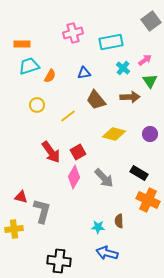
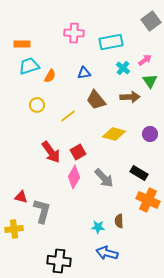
pink cross: moved 1 px right; rotated 18 degrees clockwise
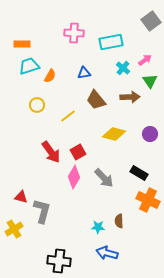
yellow cross: rotated 24 degrees counterclockwise
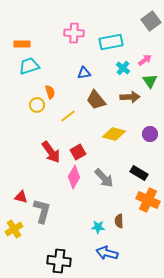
orange semicircle: moved 16 px down; rotated 48 degrees counterclockwise
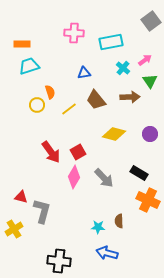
yellow line: moved 1 px right, 7 px up
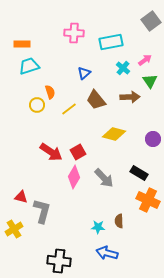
blue triangle: rotated 32 degrees counterclockwise
purple circle: moved 3 px right, 5 px down
red arrow: rotated 20 degrees counterclockwise
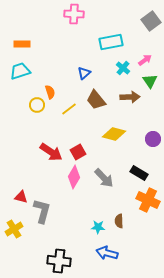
pink cross: moved 19 px up
cyan trapezoid: moved 9 px left, 5 px down
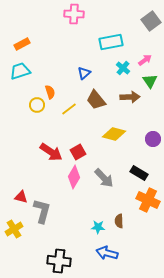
orange rectangle: rotated 28 degrees counterclockwise
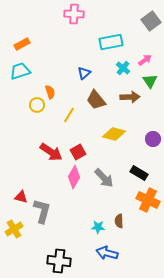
yellow line: moved 6 px down; rotated 21 degrees counterclockwise
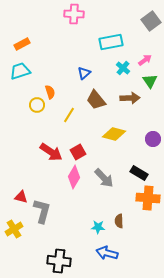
brown arrow: moved 1 px down
orange cross: moved 2 px up; rotated 20 degrees counterclockwise
